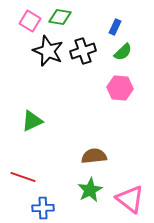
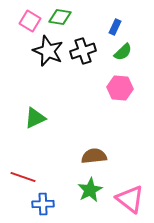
green triangle: moved 3 px right, 3 px up
blue cross: moved 4 px up
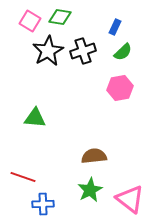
black star: rotated 20 degrees clockwise
pink hexagon: rotated 15 degrees counterclockwise
green triangle: rotated 30 degrees clockwise
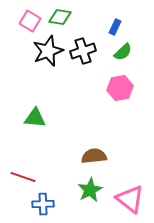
black star: rotated 8 degrees clockwise
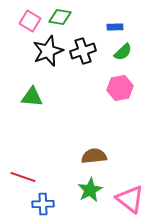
blue rectangle: rotated 63 degrees clockwise
green triangle: moved 3 px left, 21 px up
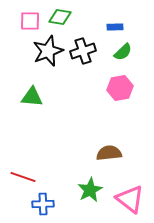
pink square: rotated 30 degrees counterclockwise
brown semicircle: moved 15 px right, 3 px up
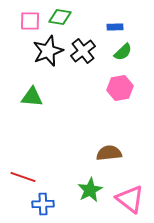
black cross: rotated 20 degrees counterclockwise
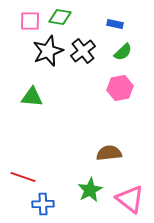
blue rectangle: moved 3 px up; rotated 14 degrees clockwise
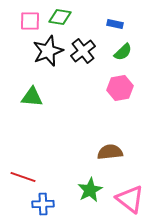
brown semicircle: moved 1 px right, 1 px up
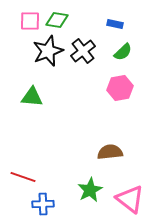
green diamond: moved 3 px left, 3 px down
